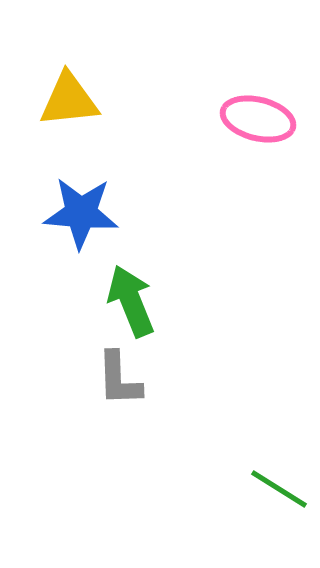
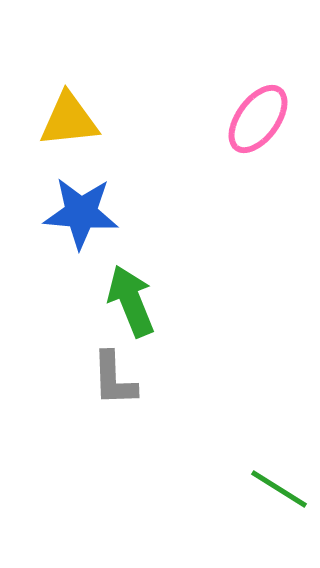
yellow triangle: moved 20 px down
pink ellipse: rotated 68 degrees counterclockwise
gray L-shape: moved 5 px left
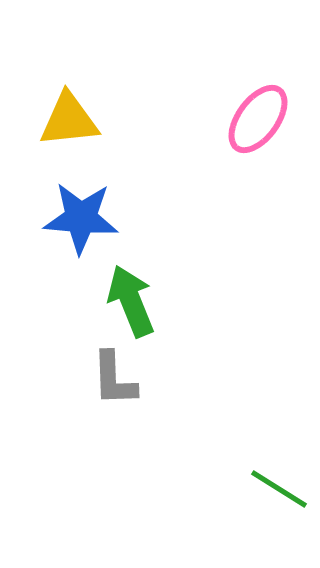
blue star: moved 5 px down
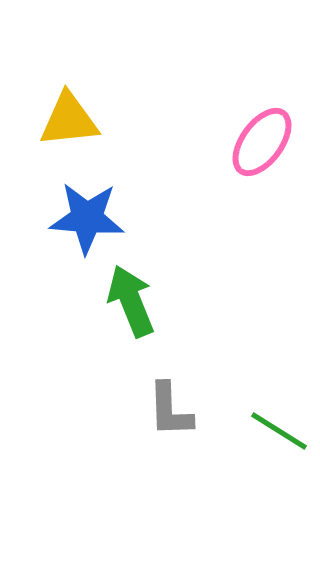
pink ellipse: moved 4 px right, 23 px down
blue star: moved 6 px right
gray L-shape: moved 56 px right, 31 px down
green line: moved 58 px up
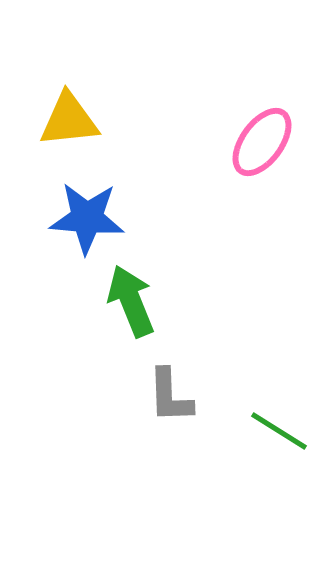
gray L-shape: moved 14 px up
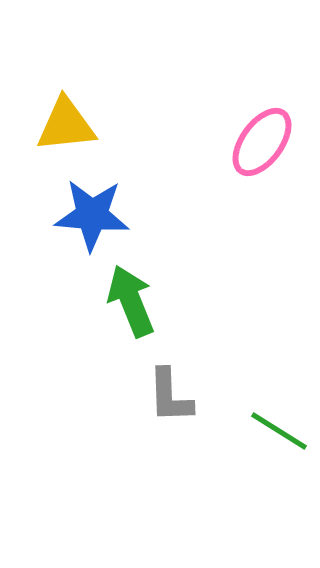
yellow triangle: moved 3 px left, 5 px down
blue star: moved 5 px right, 3 px up
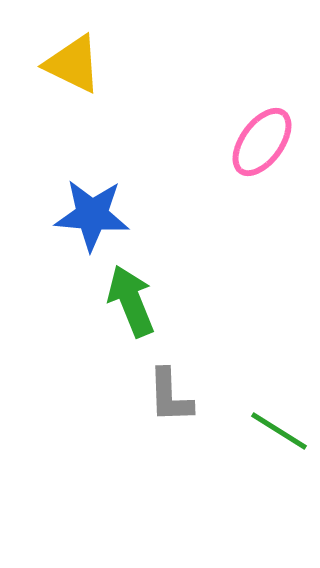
yellow triangle: moved 7 px right, 61 px up; rotated 32 degrees clockwise
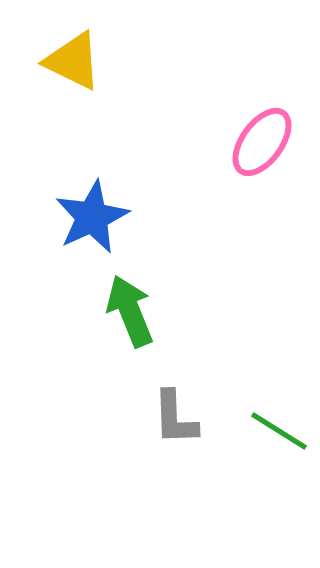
yellow triangle: moved 3 px up
blue star: moved 2 px down; rotated 30 degrees counterclockwise
green arrow: moved 1 px left, 10 px down
gray L-shape: moved 5 px right, 22 px down
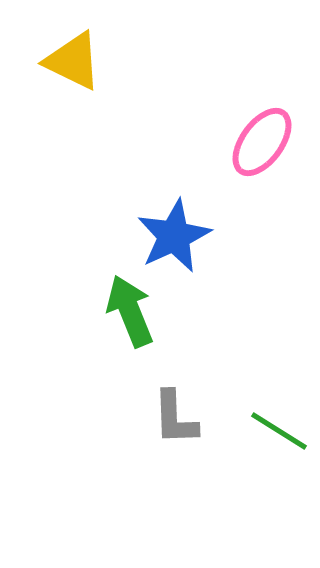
blue star: moved 82 px right, 19 px down
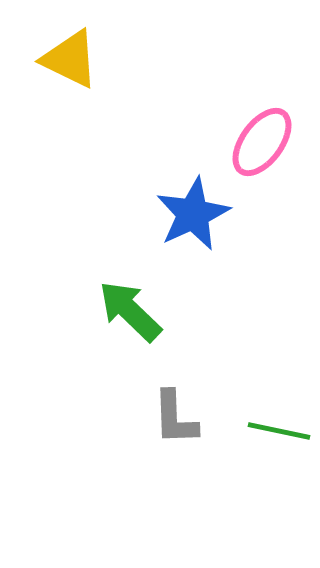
yellow triangle: moved 3 px left, 2 px up
blue star: moved 19 px right, 22 px up
green arrow: rotated 24 degrees counterclockwise
green line: rotated 20 degrees counterclockwise
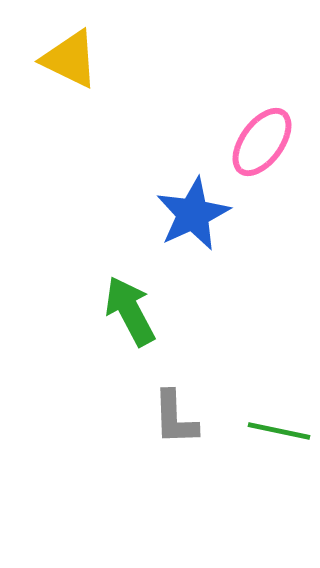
green arrow: rotated 18 degrees clockwise
